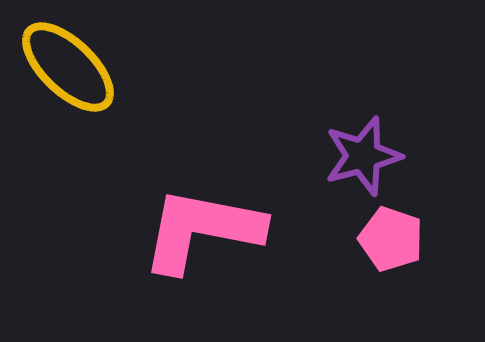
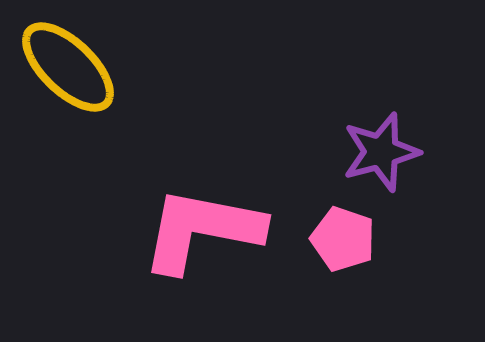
purple star: moved 18 px right, 4 px up
pink pentagon: moved 48 px left
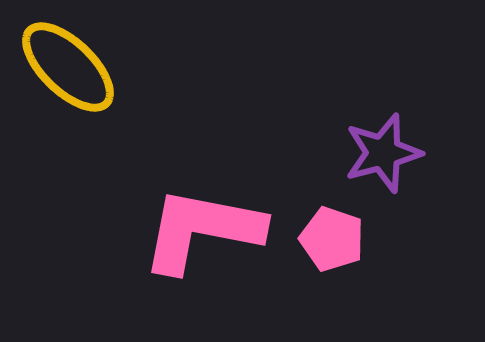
purple star: moved 2 px right, 1 px down
pink pentagon: moved 11 px left
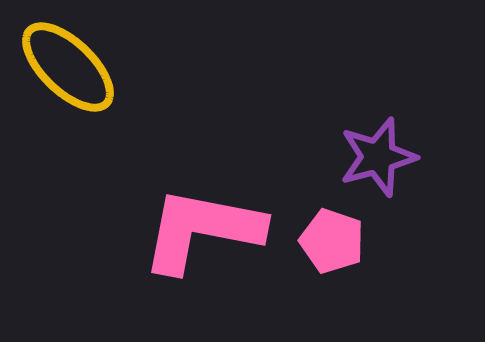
purple star: moved 5 px left, 4 px down
pink pentagon: moved 2 px down
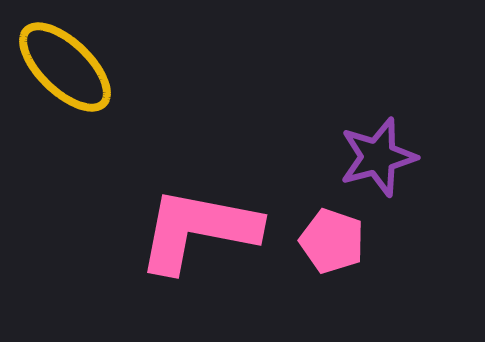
yellow ellipse: moved 3 px left
pink L-shape: moved 4 px left
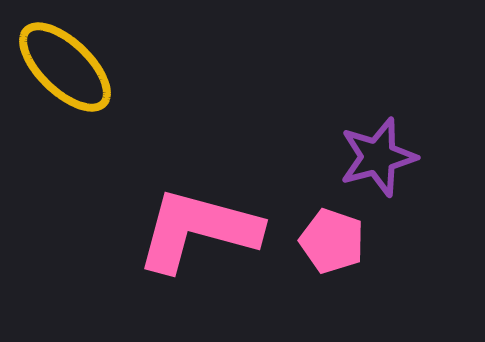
pink L-shape: rotated 4 degrees clockwise
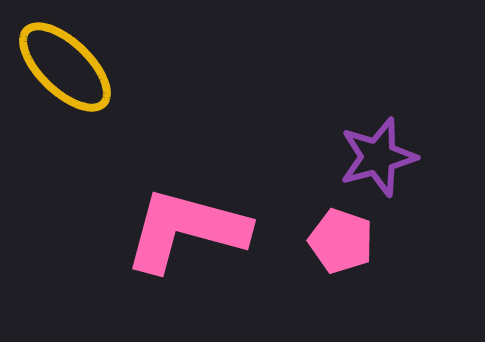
pink L-shape: moved 12 px left
pink pentagon: moved 9 px right
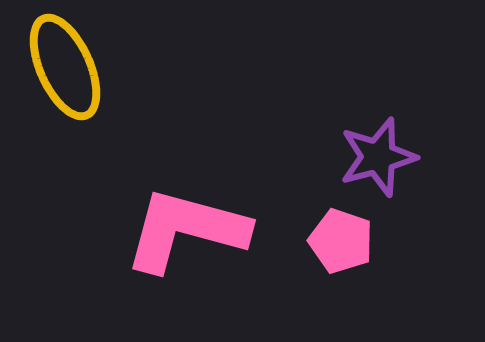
yellow ellipse: rotated 22 degrees clockwise
